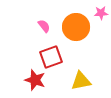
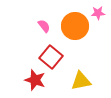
pink star: moved 3 px left
orange circle: moved 1 px left, 1 px up
red square: rotated 30 degrees counterclockwise
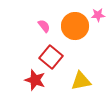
pink star: moved 2 px down
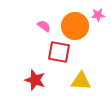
pink semicircle: rotated 16 degrees counterclockwise
red square: moved 8 px right, 5 px up; rotated 30 degrees counterclockwise
yellow triangle: rotated 15 degrees clockwise
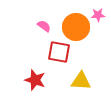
orange circle: moved 1 px right, 1 px down
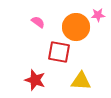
pink semicircle: moved 6 px left, 4 px up
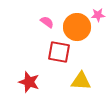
pink semicircle: moved 9 px right
orange circle: moved 1 px right
red star: moved 6 px left, 2 px down
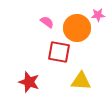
orange circle: moved 1 px down
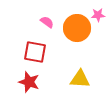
red square: moved 24 px left
yellow triangle: moved 1 px left, 2 px up
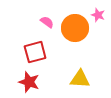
pink star: rotated 24 degrees clockwise
orange circle: moved 2 px left
red square: rotated 25 degrees counterclockwise
